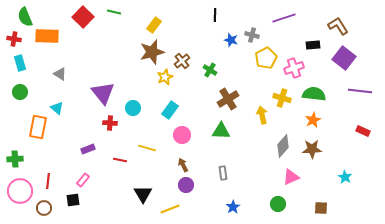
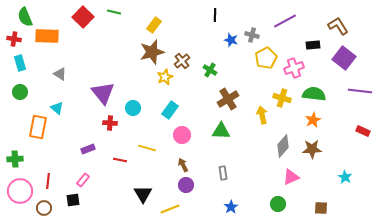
purple line at (284, 18): moved 1 px right, 3 px down; rotated 10 degrees counterclockwise
blue star at (233, 207): moved 2 px left
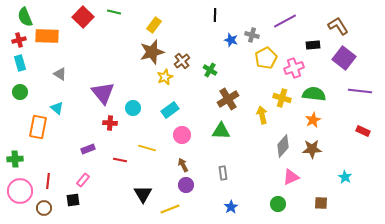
red cross at (14, 39): moved 5 px right, 1 px down; rotated 24 degrees counterclockwise
cyan rectangle at (170, 110): rotated 18 degrees clockwise
brown square at (321, 208): moved 5 px up
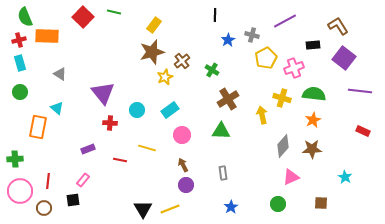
blue star at (231, 40): moved 3 px left; rotated 24 degrees clockwise
green cross at (210, 70): moved 2 px right
cyan circle at (133, 108): moved 4 px right, 2 px down
black triangle at (143, 194): moved 15 px down
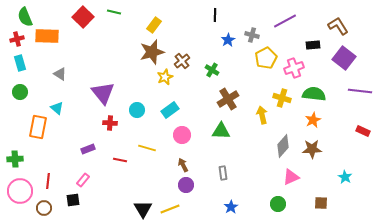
red cross at (19, 40): moved 2 px left, 1 px up
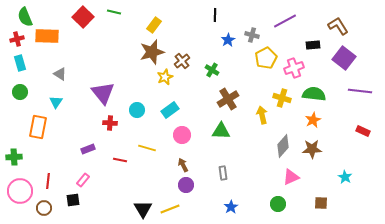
cyan triangle at (57, 108): moved 1 px left, 6 px up; rotated 24 degrees clockwise
green cross at (15, 159): moved 1 px left, 2 px up
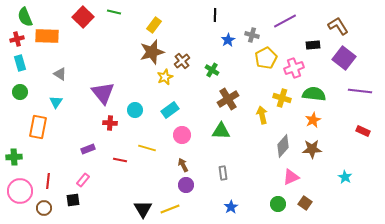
cyan circle at (137, 110): moved 2 px left
brown square at (321, 203): moved 16 px left; rotated 32 degrees clockwise
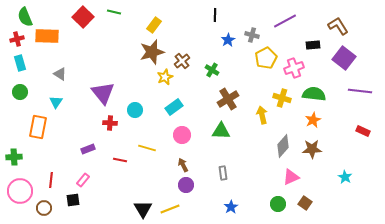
cyan rectangle at (170, 110): moved 4 px right, 3 px up
red line at (48, 181): moved 3 px right, 1 px up
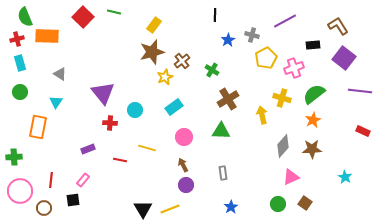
green semicircle at (314, 94): rotated 45 degrees counterclockwise
pink circle at (182, 135): moved 2 px right, 2 px down
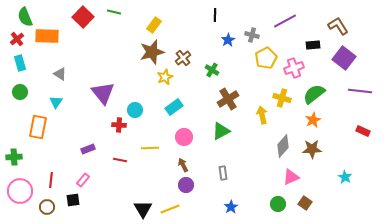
red cross at (17, 39): rotated 24 degrees counterclockwise
brown cross at (182, 61): moved 1 px right, 3 px up
red cross at (110, 123): moved 9 px right, 2 px down
green triangle at (221, 131): rotated 30 degrees counterclockwise
yellow line at (147, 148): moved 3 px right; rotated 18 degrees counterclockwise
brown circle at (44, 208): moved 3 px right, 1 px up
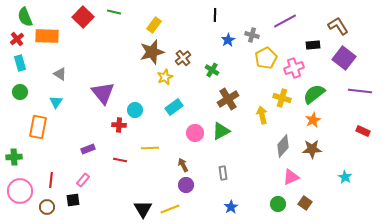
pink circle at (184, 137): moved 11 px right, 4 px up
